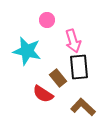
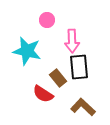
pink arrow: moved 1 px left; rotated 15 degrees clockwise
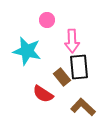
brown rectangle: moved 4 px right, 1 px up
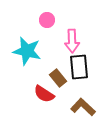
brown rectangle: moved 4 px left, 1 px down
red semicircle: moved 1 px right
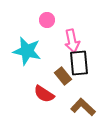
pink arrow: rotated 10 degrees counterclockwise
black rectangle: moved 4 px up
brown rectangle: moved 5 px right, 2 px up
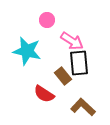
pink arrow: rotated 45 degrees counterclockwise
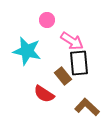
brown L-shape: moved 4 px right
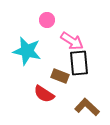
brown rectangle: moved 3 px left; rotated 30 degrees counterclockwise
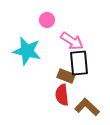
brown rectangle: moved 6 px right
red semicircle: moved 18 px right, 1 px down; rotated 50 degrees clockwise
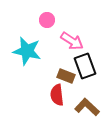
black rectangle: moved 6 px right, 3 px down; rotated 15 degrees counterclockwise
red semicircle: moved 5 px left
